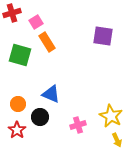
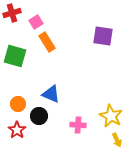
green square: moved 5 px left, 1 px down
black circle: moved 1 px left, 1 px up
pink cross: rotated 21 degrees clockwise
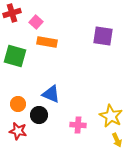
pink square: rotated 16 degrees counterclockwise
orange rectangle: rotated 48 degrees counterclockwise
black circle: moved 1 px up
red star: moved 1 px right, 1 px down; rotated 24 degrees counterclockwise
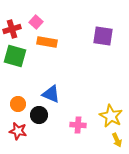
red cross: moved 16 px down
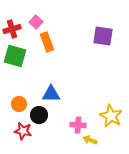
orange rectangle: rotated 60 degrees clockwise
blue triangle: rotated 24 degrees counterclockwise
orange circle: moved 1 px right
red star: moved 5 px right
yellow arrow: moved 27 px left; rotated 136 degrees clockwise
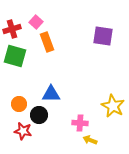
yellow star: moved 2 px right, 10 px up
pink cross: moved 2 px right, 2 px up
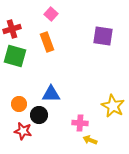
pink square: moved 15 px right, 8 px up
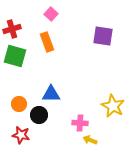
red star: moved 2 px left, 4 px down
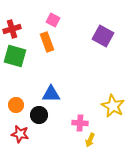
pink square: moved 2 px right, 6 px down; rotated 16 degrees counterclockwise
purple square: rotated 20 degrees clockwise
orange circle: moved 3 px left, 1 px down
red star: moved 1 px left, 1 px up
yellow arrow: rotated 88 degrees counterclockwise
